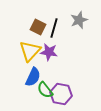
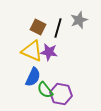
black line: moved 4 px right
yellow triangle: moved 2 px right; rotated 50 degrees counterclockwise
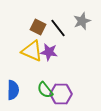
gray star: moved 3 px right, 1 px down
black line: rotated 54 degrees counterclockwise
blue semicircle: moved 20 px left, 13 px down; rotated 24 degrees counterclockwise
purple hexagon: rotated 10 degrees counterclockwise
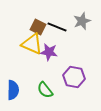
black line: moved 1 px left, 1 px up; rotated 30 degrees counterclockwise
yellow triangle: moved 7 px up
purple hexagon: moved 13 px right, 17 px up; rotated 10 degrees clockwise
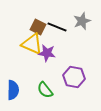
purple star: moved 2 px left, 1 px down
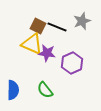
brown square: moved 1 px up
purple hexagon: moved 2 px left, 14 px up; rotated 25 degrees clockwise
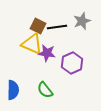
black line: rotated 30 degrees counterclockwise
